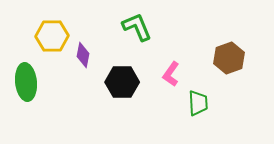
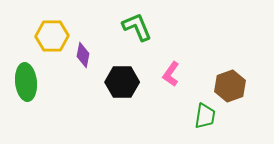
brown hexagon: moved 1 px right, 28 px down
green trapezoid: moved 7 px right, 13 px down; rotated 12 degrees clockwise
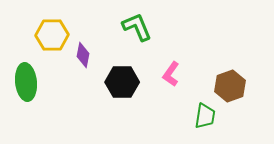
yellow hexagon: moved 1 px up
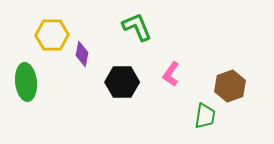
purple diamond: moved 1 px left, 1 px up
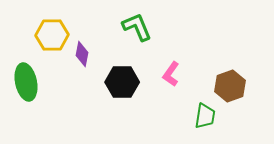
green ellipse: rotated 6 degrees counterclockwise
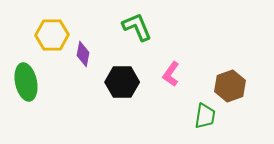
purple diamond: moved 1 px right
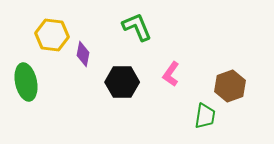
yellow hexagon: rotated 8 degrees clockwise
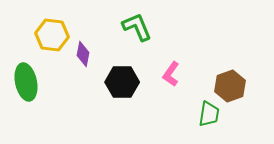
green trapezoid: moved 4 px right, 2 px up
